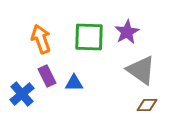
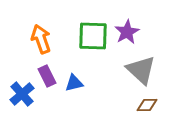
green square: moved 4 px right, 1 px up
gray triangle: rotated 8 degrees clockwise
blue triangle: rotated 12 degrees counterclockwise
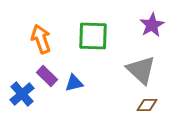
purple star: moved 25 px right, 7 px up
purple rectangle: rotated 20 degrees counterclockwise
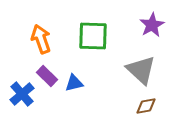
brown diamond: moved 1 px left, 1 px down; rotated 10 degrees counterclockwise
